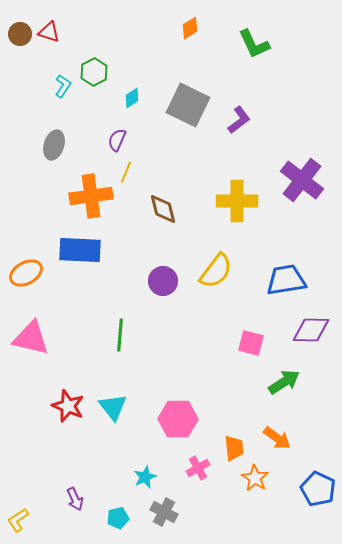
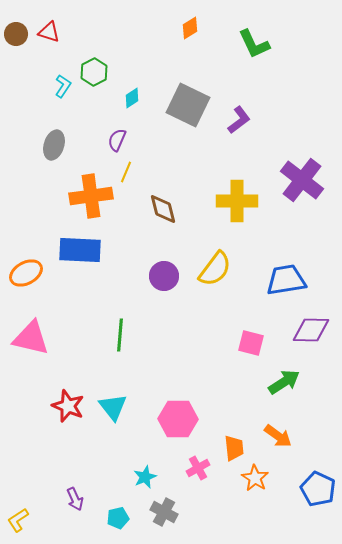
brown circle: moved 4 px left
yellow semicircle: moved 1 px left, 2 px up
purple circle: moved 1 px right, 5 px up
orange arrow: moved 1 px right, 2 px up
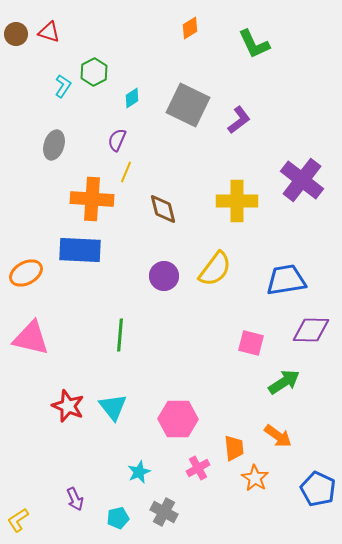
orange cross: moved 1 px right, 3 px down; rotated 12 degrees clockwise
cyan star: moved 6 px left, 5 px up
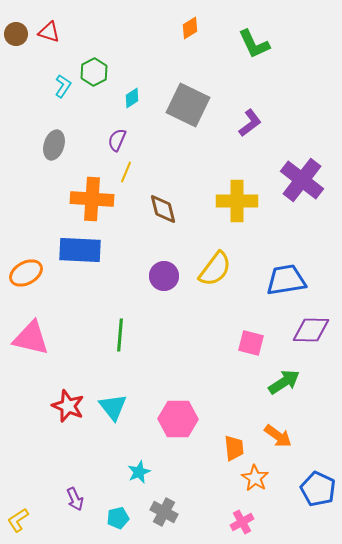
purple L-shape: moved 11 px right, 3 px down
pink cross: moved 44 px right, 54 px down
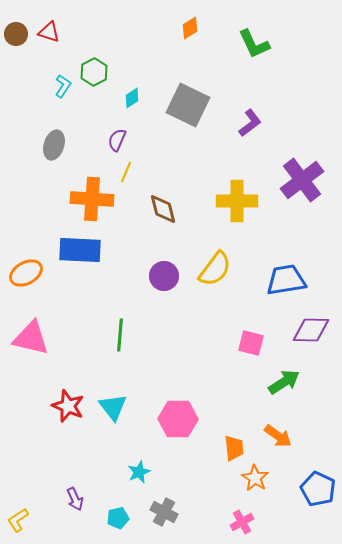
purple cross: rotated 15 degrees clockwise
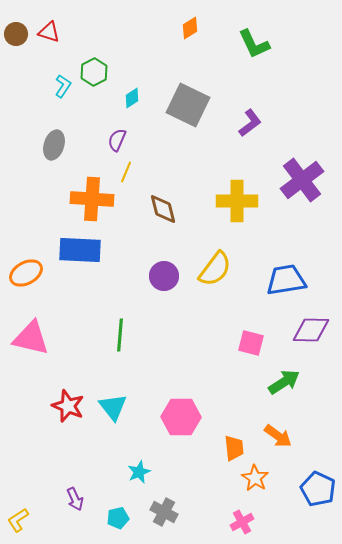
pink hexagon: moved 3 px right, 2 px up
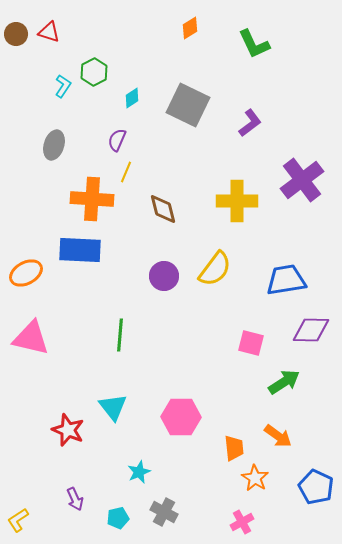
red star: moved 24 px down
blue pentagon: moved 2 px left, 2 px up
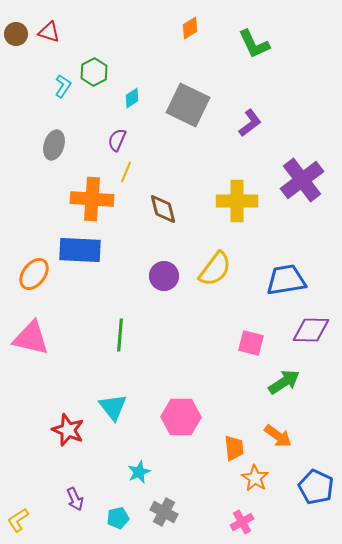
orange ellipse: moved 8 px right, 1 px down; rotated 24 degrees counterclockwise
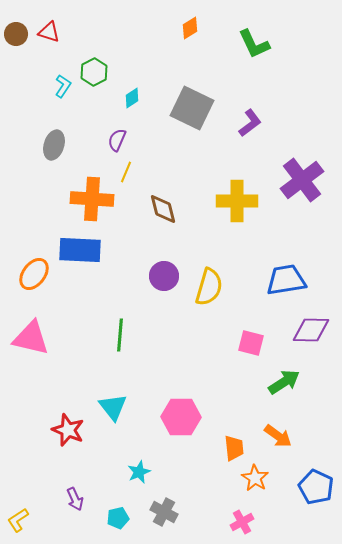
gray square: moved 4 px right, 3 px down
yellow semicircle: moved 6 px left, 18 px down; rotated 21 degrees counterclockwise
